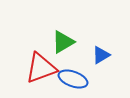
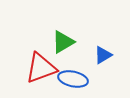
blue triangle: moved 2 px right
blue ellipse: rotated 8 degrees counterclockwise
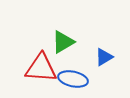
blue triangle: moved 1 px right, 2 px down
red triangle: rotated 24 degrees clockwise
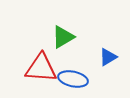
green triangle: moved 5 px up
blue triangle: moved 4 px right
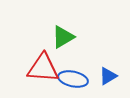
blue triangle: moved 19 px down
red triangle: moved 2 px right
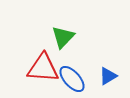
green triangle: rotated 15 degrees counterclockwise
blue ellipse: moved 1 px left; rotated 36 degrees clockwise
